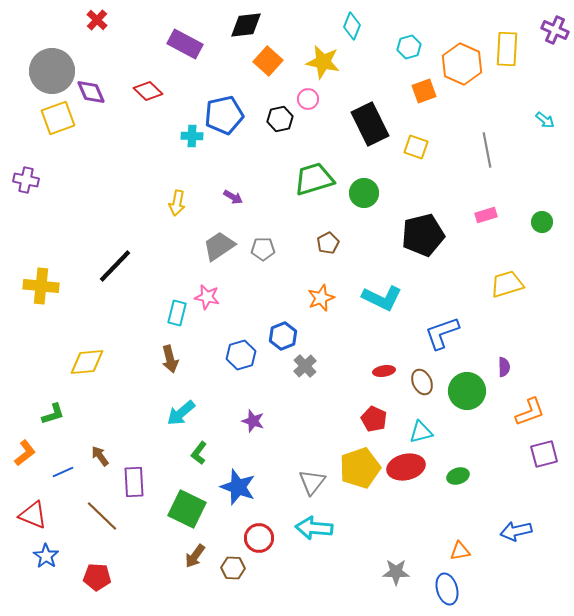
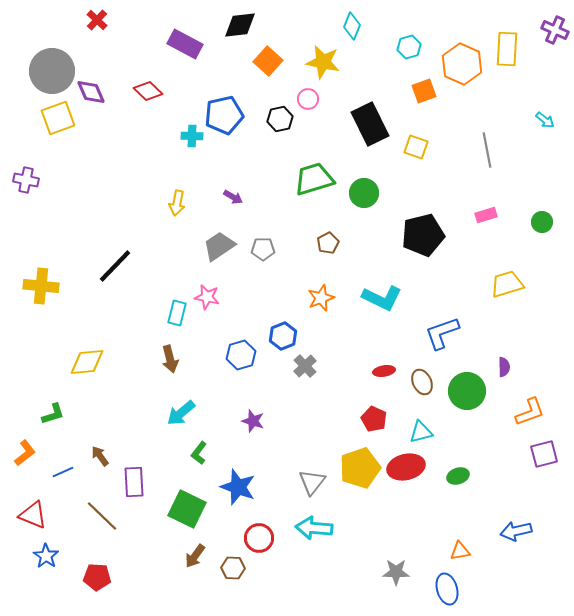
black diamond at (246, 25): moved 6 px left
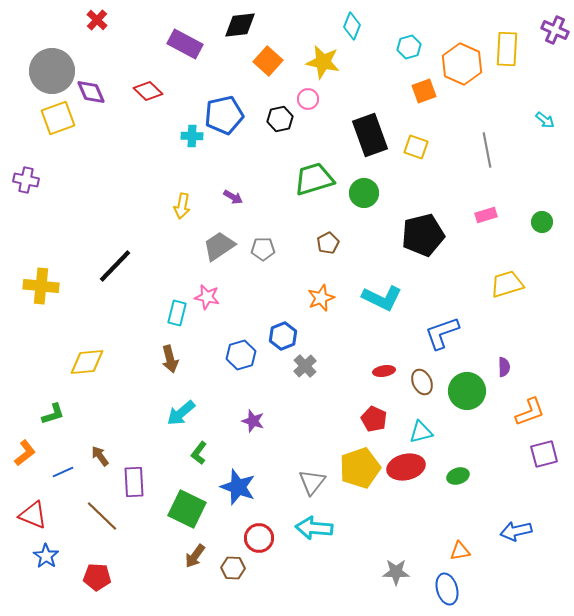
black rectangle at (370, 124): moved 11 px down; rotated 6 degrees clockwise
yellow arrow at (177, 203): moved 5 px right, 3 px down
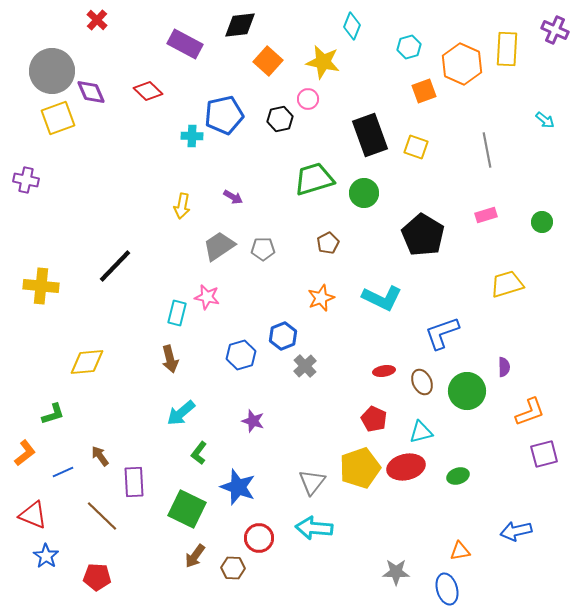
black pentagon at (423, 235): rotated 27 degrees counterclockwise
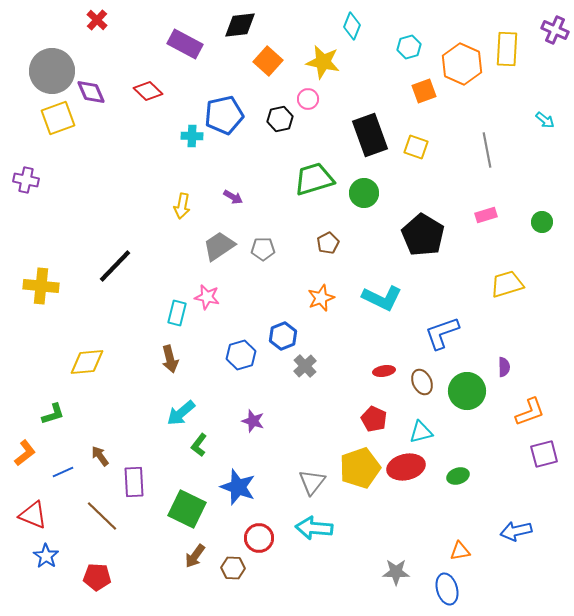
green L-shape at (199, 453): moved 8 px up
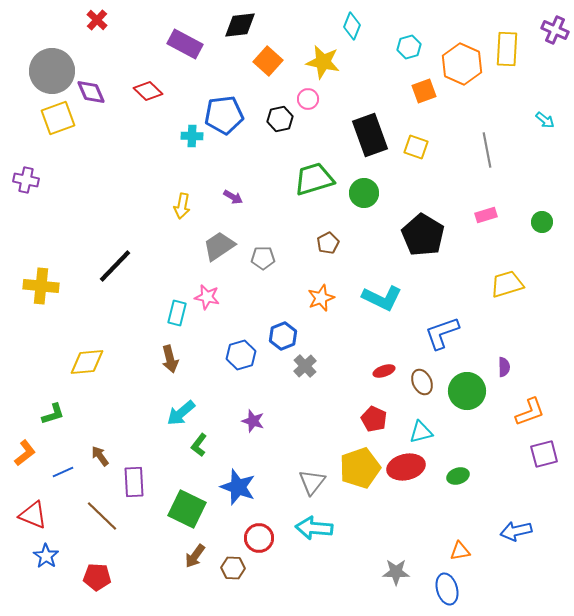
blue pentagon at (224, 115): rotated 6 degrees clockwise
gray pentagon at (263, 249): moved 9 px down
red ellipse at (384, 371): rotated 10 degrees counterclockwise
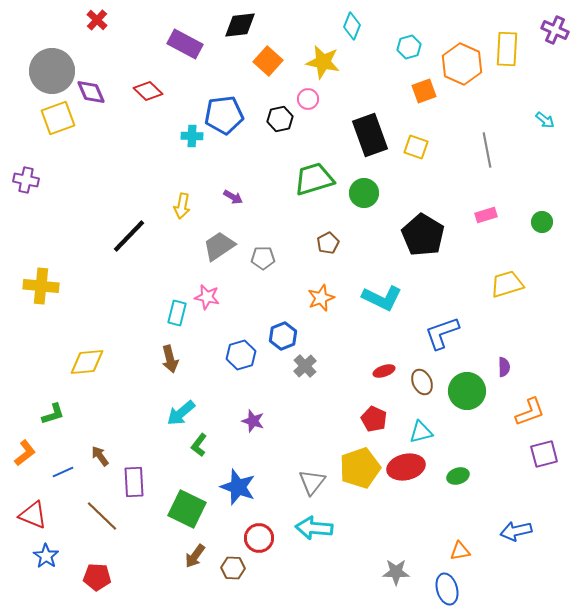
black line at (115, 266): moved 14 px right, 30 px up
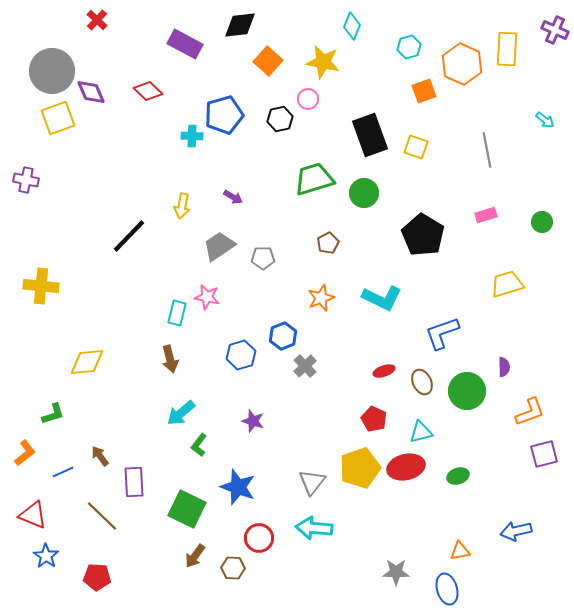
blue pentagon at (224, 115): rotated 9 degrees counterclockwise
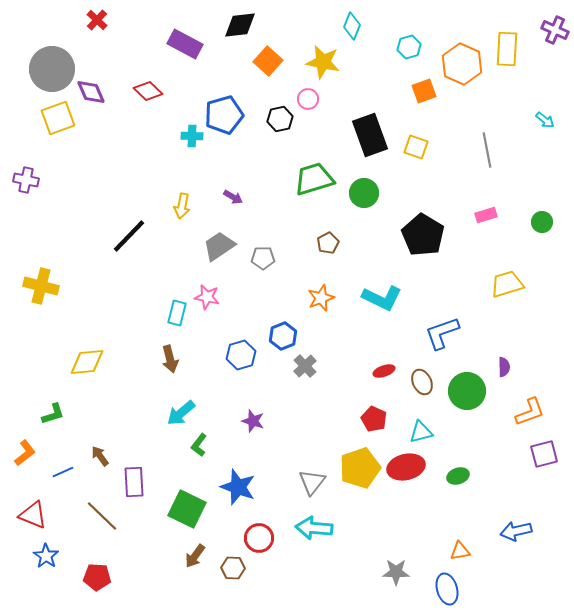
gray circle at (52, 71): moved 2 px up
yellow cross at (41, 286): rotated 8 degrees clockwise
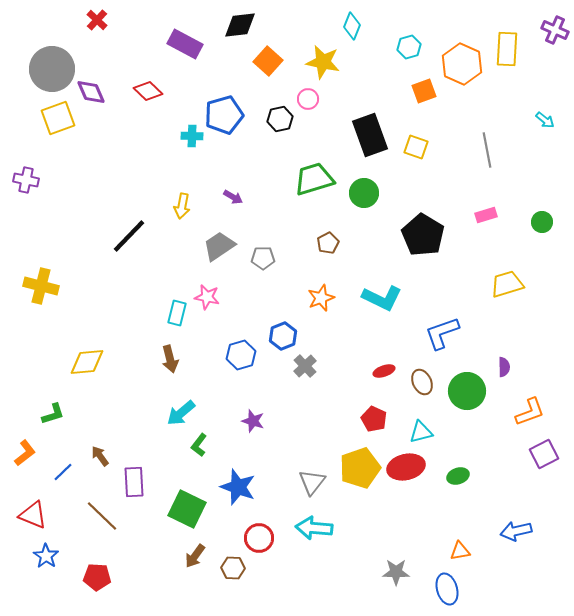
purple square at (544, 454): rotated 12 degrees counterclockwise
blue line at (63, 472): rotated 20 degrees counterclockwise
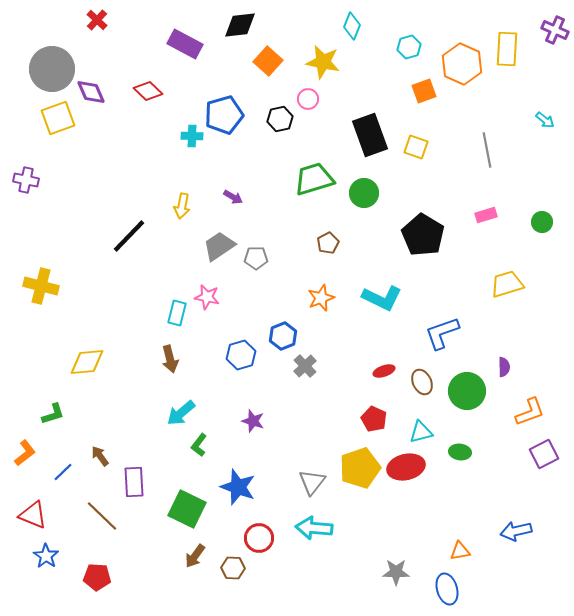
gray pentagon at (263, 258): moved 7 px left
green ellipse at (458, 476): moved 2 px right, 24 px up; rotated 25 degrees clockwise
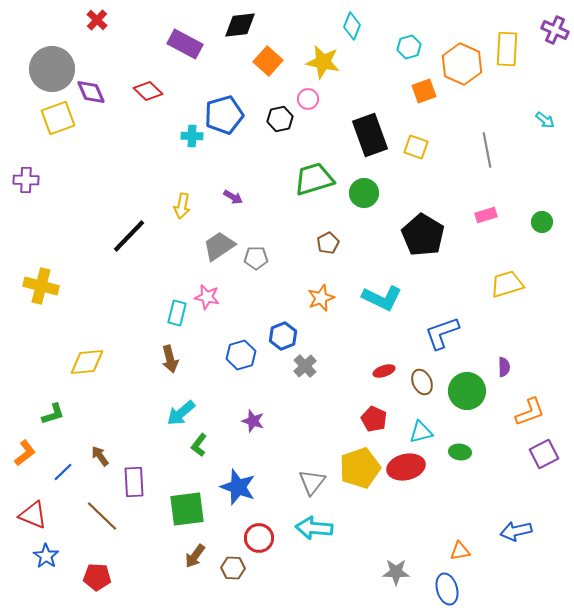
purple cross at (26, 180): rotated 10 degrees counterclockwise
green square at (187, 509): rotated 33 degrees counterclockwise
